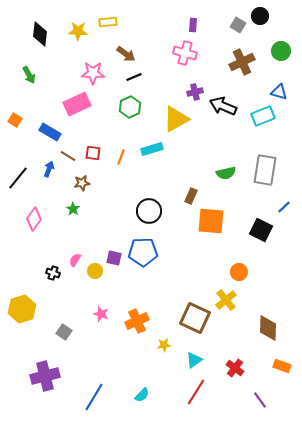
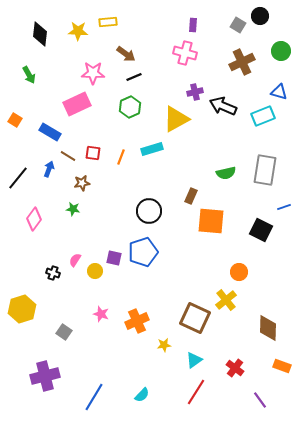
blue line at (284, 207): rotated 24 degrees clockwise
green star at (73, 209): rotated 24 degrees counterclockwise
blue pentagon at (143, 252): rotated 16 degrees counterclockwise
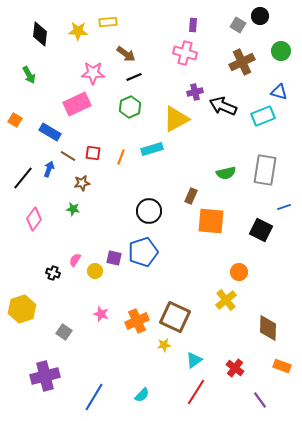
black line at (18, 178): moved 5 px right
brown square at (195, 318): moved 20 px left, 1 px up
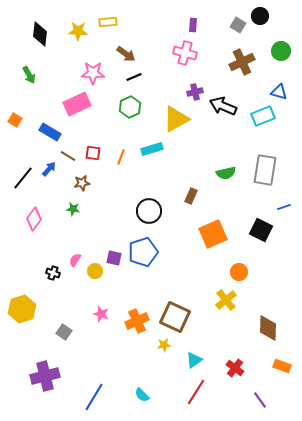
blue arrow at (49, 169): rotated 21 degrees clockwise
orange square at (211, 221): moved 2 px right, 13 px down; rotated 28 degrees counterclockwise
cyan semicircle at (142, 395): rotated 91 degrees clockwise
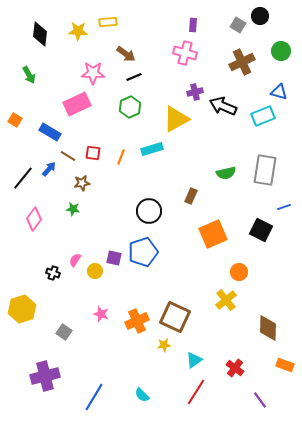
orange rectangle at (282, 366): moved 3 px right, 1 px up
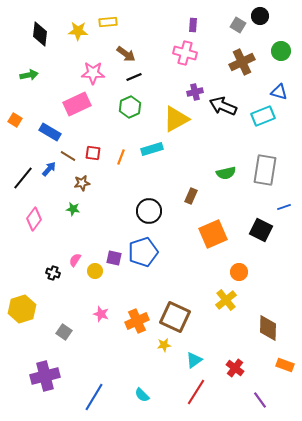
green arrow at (29, 75): rotated 72 degrees counterclockwise
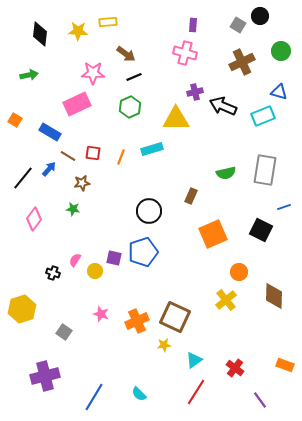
yellow triangle at (176, 119): rotated 28 degrees clockwise
brown diamond at (268, 328): moved 6 px right, 32 px up
cyan semicircle at (142, 395): moved 3 px left, 1 px up
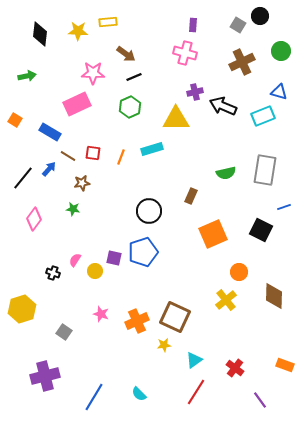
green arrow at (29, 75): moved 2 px left, 1 px down
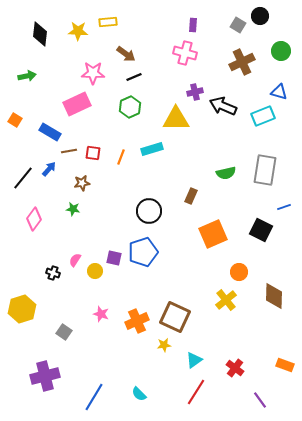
brown line at (68, 156): moved 1 px right, 5 px up; rotated 42 degrees counterclockwise
